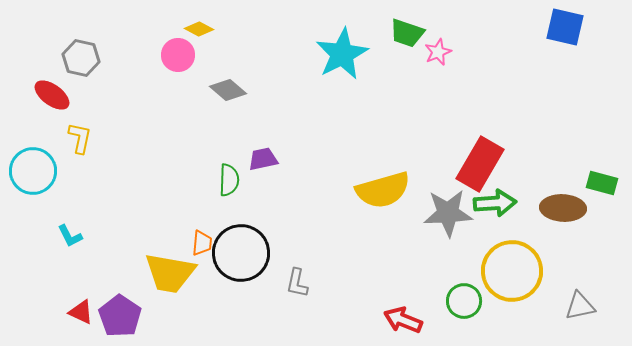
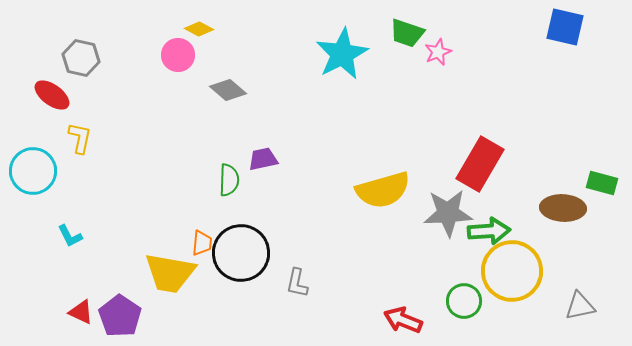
green arrow: moved 6 px left, 28 px down
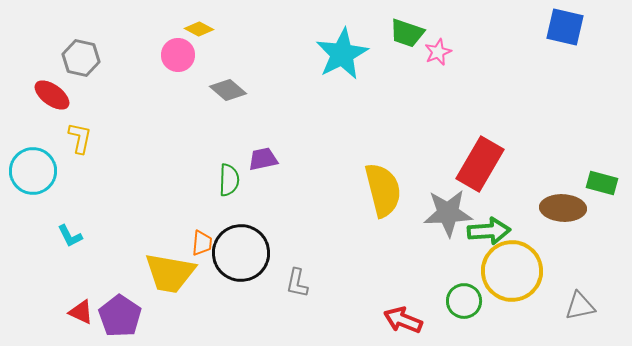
yellow semicircle: rotated 88 degrees counterclockwise
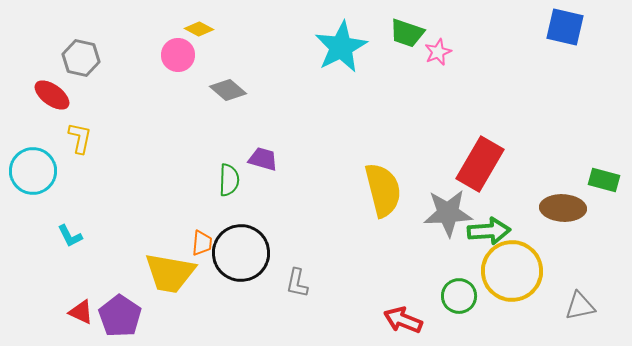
cyan star: moved 1 px left, 7 px up
purple trapezoid: rotated 28 degrees clockwise
green rectangle: moved 2 px right, 3 px up
green circle: moved 5 px left, 5 px up
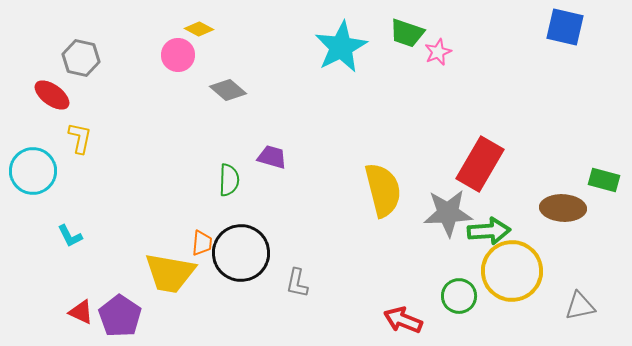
purple trapezoid: moved 9 px right, 2 px up
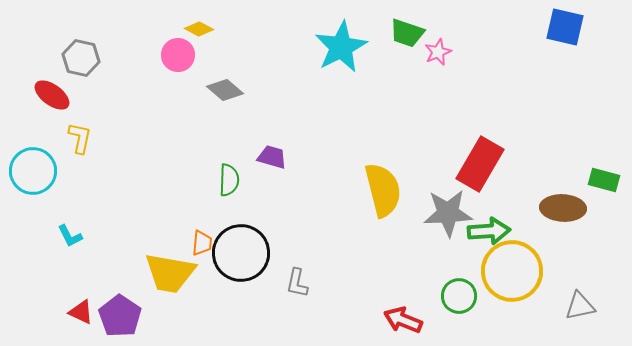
gray diamond: moved 3 px left
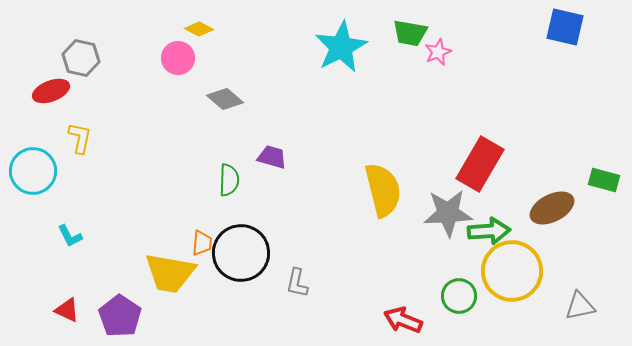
green trapezoid: moved 3 px right; rotated 9 degrees counterclockwise
pink circle: moved 3 px down
gray diamond: moved 9 px down
red ellipse: moved 1 px left, 4 px up; rotated 57 degrees counterclockwise
brown ellipse: moved 11 px left; rotated 30 degrees counterclockwise
red triangle: moved 14 px left, 2 px up
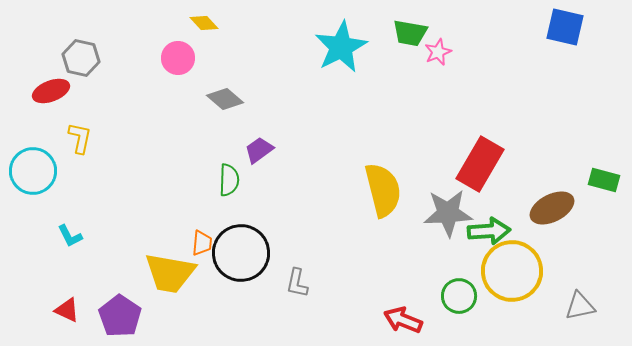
yellow diamond: moved 5 px right, 6 px up; rotated 20 degrees clockwise
purple trapezoid: moved 13 px left, 7 px up; rotated 52 degrees counterclockwise
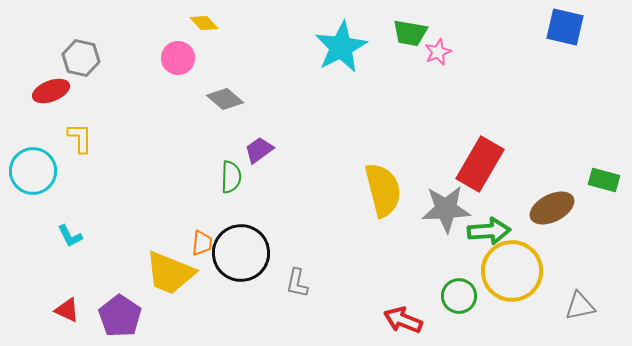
yellow L-shape: rotated 12 degrees counterclockwise
green semicircle: moved 2 px right, 3 px up
gray star: moved 2 px left, 4 px up
yellow trapezoid: rotated 12 degrees clockwise
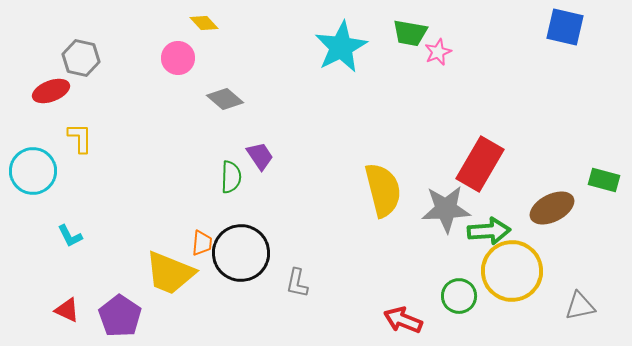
purple trapezoid: moved 1 px right, 6 px down; rotated 92 degrees clockwise
